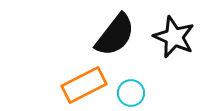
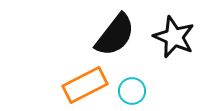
orange rectangle: moved 1 px right
cyan circle: moved 1 px right, 2 px up
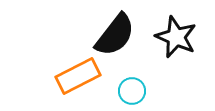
black star: moved 2 px right
orange rectangle: moved 7 px left, 9 px up
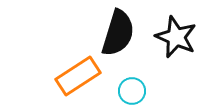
black semicircle: moved 3 px right, 2 px up; rotated 21 degrees counterclockwise
orange rectangle: rotated 6 degrees counterclockwise
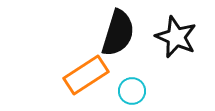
orange rectangle: moved 8 px right, 1 px up
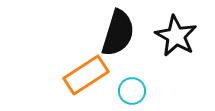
black star: moved 1 px up; rotated 6 degrees clockwise
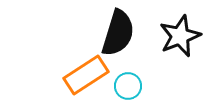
black star: moved 4 px right; rotated 21 degrees clockwise
cyan circle: moved 4 px left, 5 px up
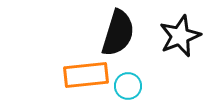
orange rectangle: rotated 27 degrees clockwise
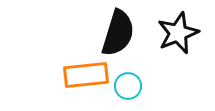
black star: moved 2 px left, 3 px up
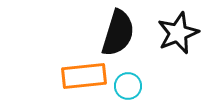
orange rectangle: moved 2 px left, 1 px down
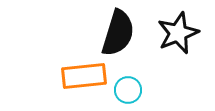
cyan circle: moved 4 px down
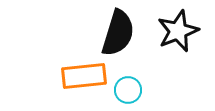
black star: moved 2 px up
